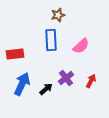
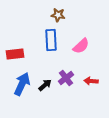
brown star: rotated 24 degrees clockwise
red arrow: rotated 112 degrees counterclockwise
black arrow: moved 1 px left, 4 px up
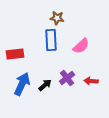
brown star: moved 1 px left, 3 px down
purple cross: moved 1 px right
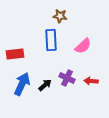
brown star: moved 3 px right, 2 px up
pink semicircle: moved 2 px right
purple cross: rotated 28 degrees counterclockwise
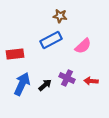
blue rectangle: rotated 65 degrees clockwise
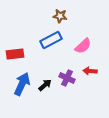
red arrow: moved 1 px left, 10 px up
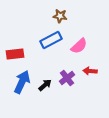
pink semicircle: moved 4 px left
purple cross: rotated 28 degrees clockwise
blue arrow: moved 2 px up
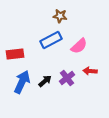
black arrow: moved 4 px up
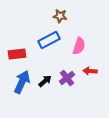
blue rectangle: moved 2 px left
pink semicircle: rotated 30 degrees counterclockwise
red rectangle: moved 2 px right
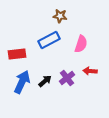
pink semicircle: moved 2 px right, 2 px up
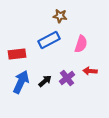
blue arrow: moved 1 px left
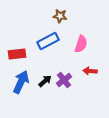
blue rectangle: moved 1 px left, 1 px down
purple cross: moved 3 px left, 2 px down
